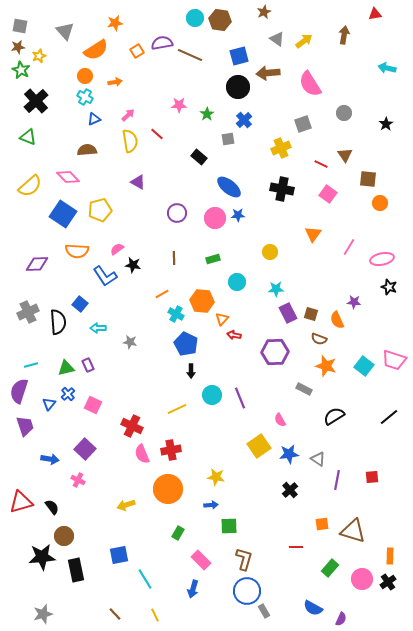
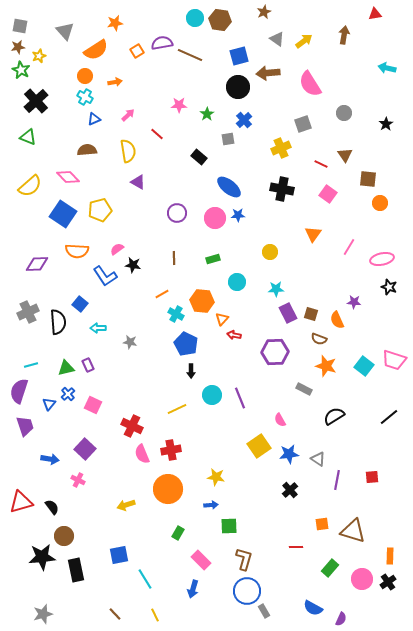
yellow semicircle at (130, 141): moved 2 px left, 10 px down
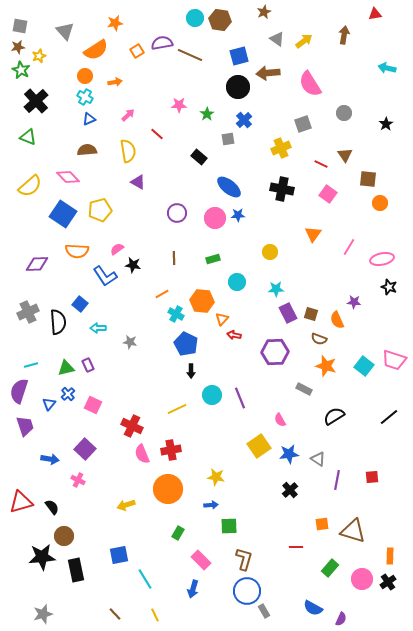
blue triangle at (94, 119): moved 5 px left
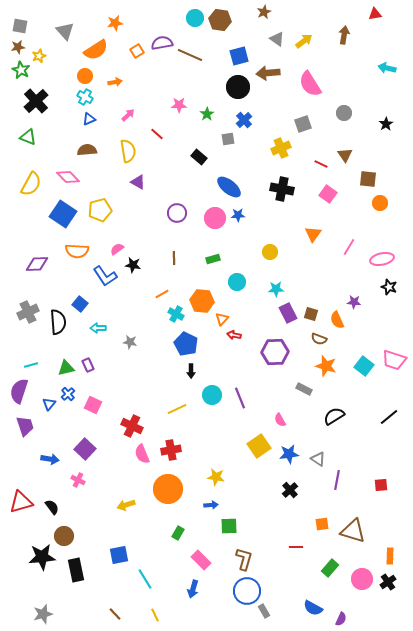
yellow semicircle at (30, 186): moved 1 px right, 2 px up; rotated 20 degrees counterclockwise
red square at (372, 477): moved 9 px right, 8 px down
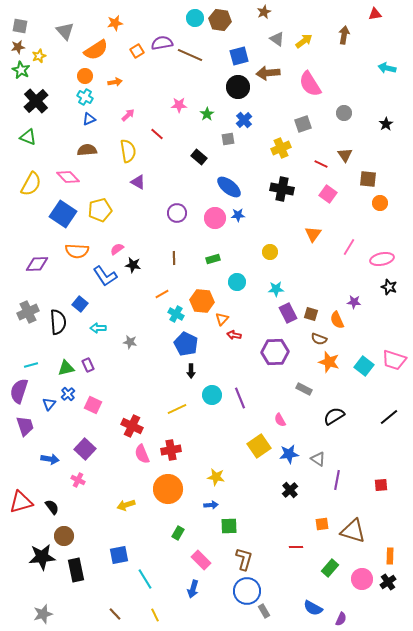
orange star at (326, 366): moved 3 px right, 4 px up
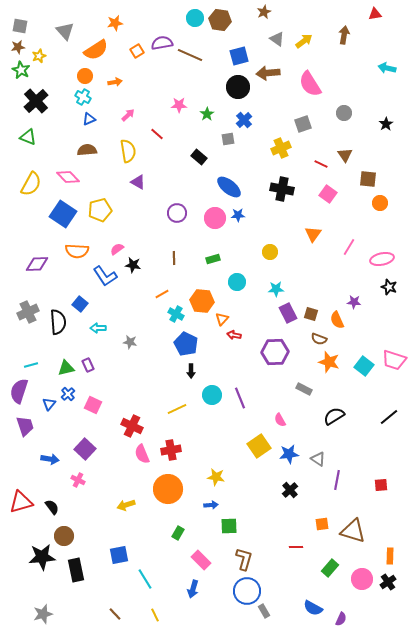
cyan cross at (85, 97): moved 2 px left
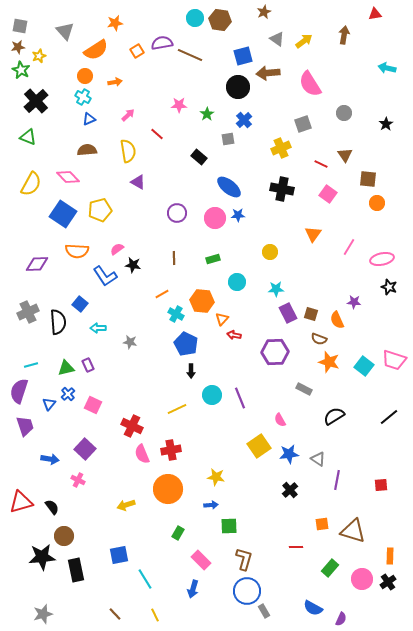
blue square at (239, 56): moved 4 px right
orange circle at (380, 203): moved 3 px left
